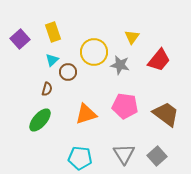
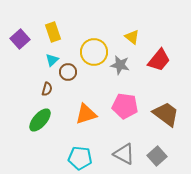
yellow triangle: rotated 28 degrees counterclockwise
gray triangle: rotated 30 degrees counterclockwise
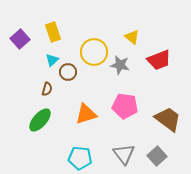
red trapezoid: rotated 30 degrees clockwise
brown trapezoid: moved 2 px right, 5 px down
gray triangle: rotated 25 degrees clockwise
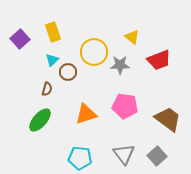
gray star: rotated 12 degrees counterclockwise
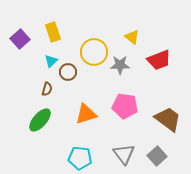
cyan triangle: moved 1 px left, 1 px down
